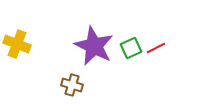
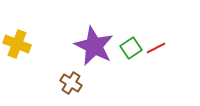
green square: rotated 10 degrees counterclockwise
brown cross: moved 1 px left, 2 px up; rotated 15 degrees clockwise
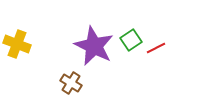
green square: moved 8 px up
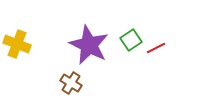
purple star: moved 5 px left, 1 px up
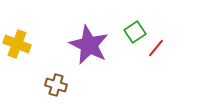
green square: moved 4 px right, 8 px up
red line: rotated 24 degrees counterclockwise
brown cross: moved 15 px left, 2 px down; rotated 15 degrees counterclockwise
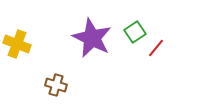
purple star: moved 3 px right, 7 px up
